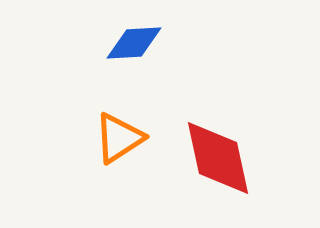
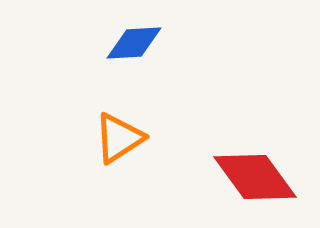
red diamond: moved 37 px right, 19 px down; rotated 24 degrees counterclockwise
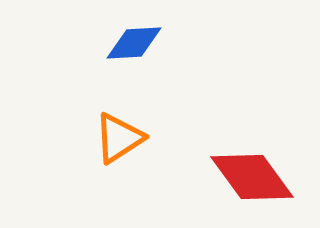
red diamond: moved 3 px left
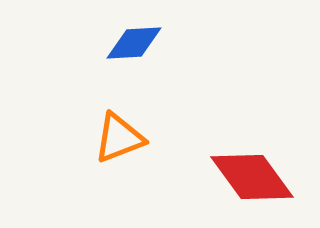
orange triangle: rotated 12 degrees clockwise
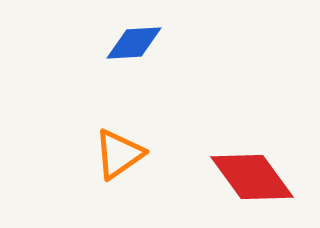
orange triangle: moved 16 px down; rotated 14 degrees counterclockwise
